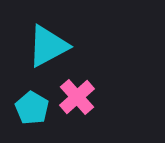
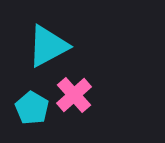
pink cross: moved 3 px left, 2 px up
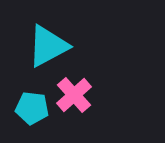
cyan pentagon: rotated 24 degrees counterclockwise
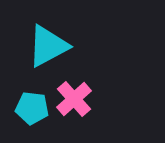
pink cross: moved 4 px down
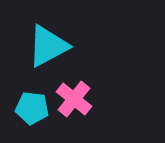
pink cross: rotated 9 degrees counterclockwise
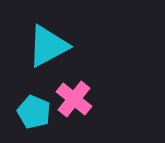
cyan pentagon: moved 2 px right, 4 px down; rotated 16 degrees clockwise
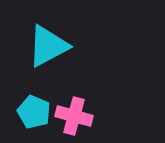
pink cross: moved 17 px down; rotated 24 degrees counterclockwise
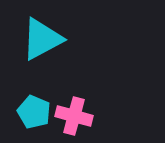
cyan triangle: moved 6 px left, 7 px up
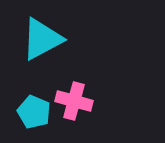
pink cross: moved 15 px up
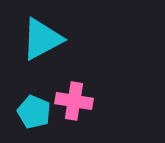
pink cross: rotated 6 degrees counterclockwise
